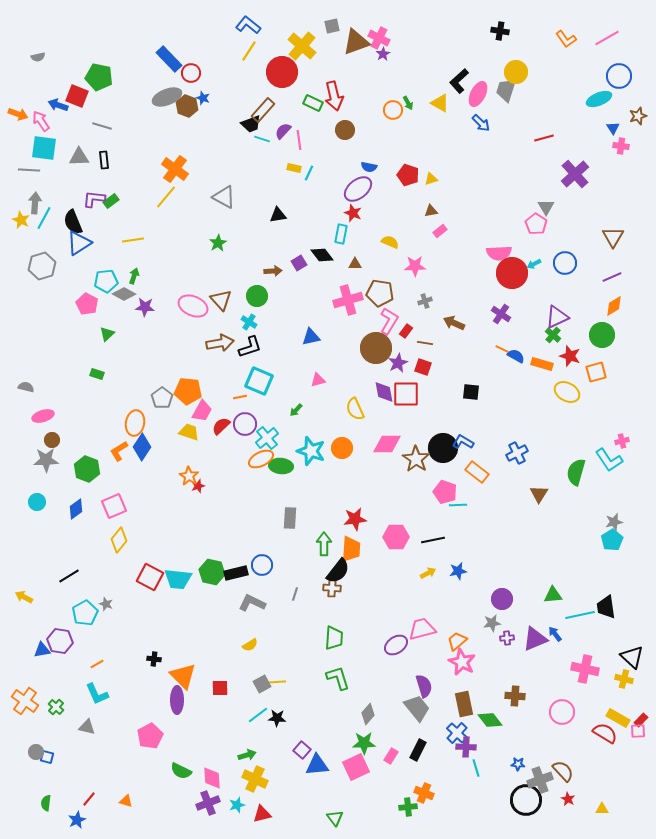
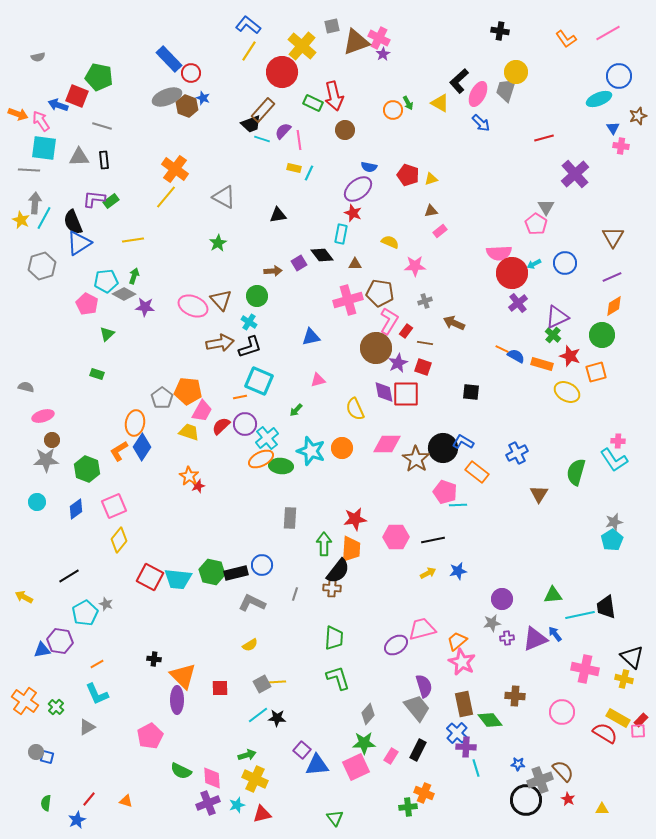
pink line at (607, 38): moved 1 px right, 5 px up
purple cross at (501, 314): moved 17 px right, 11 px up; rotated 18 degrees clockwise
pink cross at (622, 441): moved 4 px left; rotated 16 degrees clockwise
cyan L-shape at (609, 460): moved 5 px right
gray triangle at (87, 727): rotated 42 degrees counterclockwise
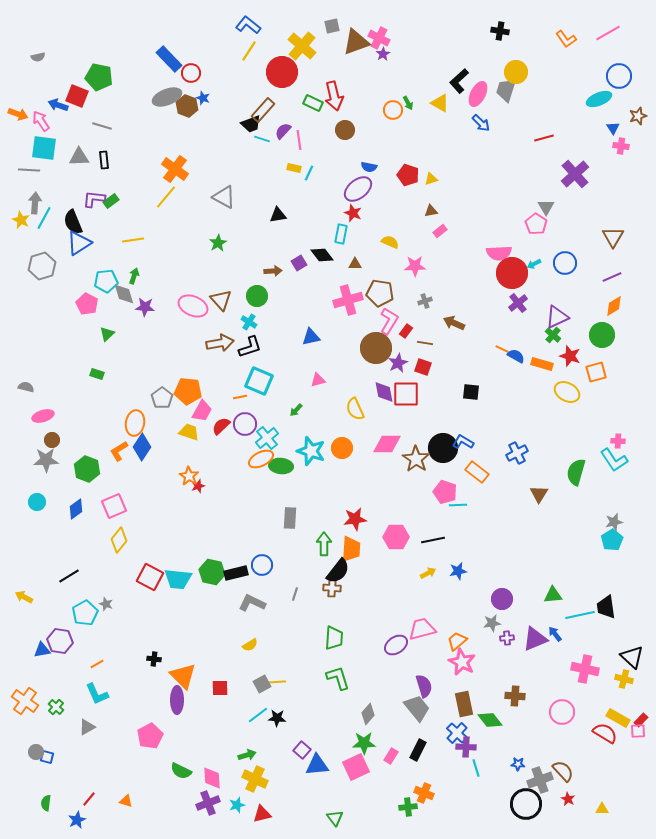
gray diamond at (124, 294): rotated 45 degrees clockwise
black circle at (526, 800): moved 4 px down
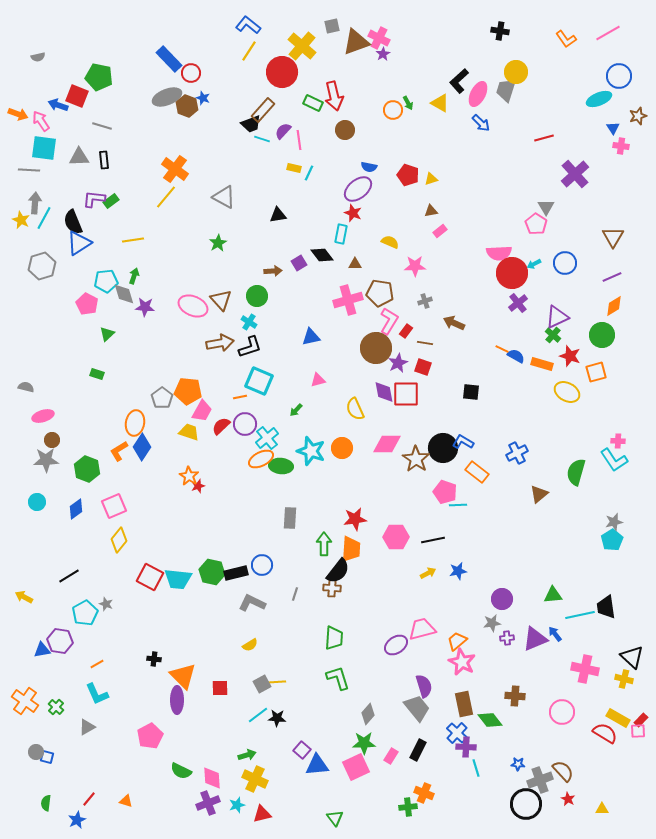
brown triangle at (539, 494): rotated 18 degrees clockwise
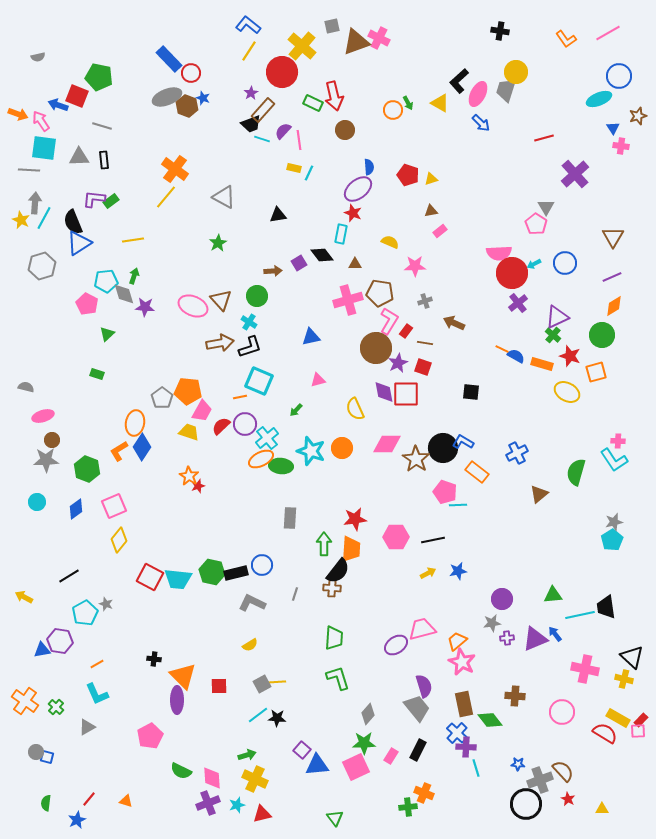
purple star at (383, 54): moved 132 px left, 39 px down
blue semicircle at (369, 167): rotated 105 degrees counterclockwise
red square at (220, 688): moved 1 px left, 2 px up
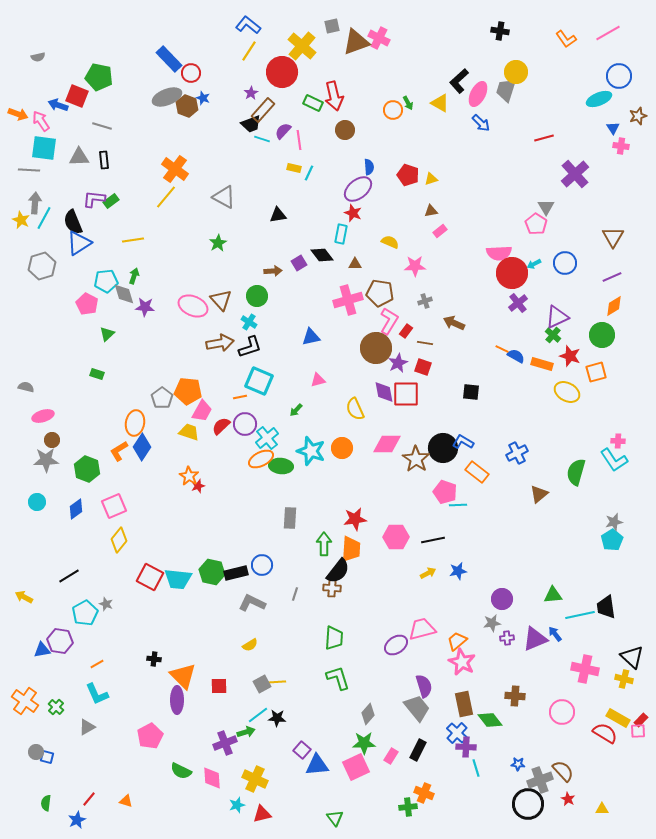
green arrow at (247, 755): moved 1 px left, 23 px up
purple cross at (208, 803): moved 17 px right, 60 px up
black circle at (526, 804): moved 2 px right
